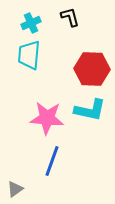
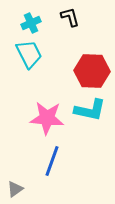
cyan trapezoid: moved 1 px up; rotated 148 degrees clockwise
red hexagon: moved 2 px down
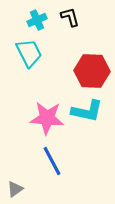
cyan cross: moved 6 px right, 3 px up
cyan trapezoid: moved 1 px up
cyan L-shape: moved 3 px left, 1 px down
blue line: rotated 48 degrees counterclockwise
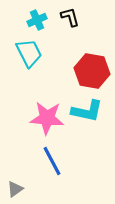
red hexagon: rotated 8 degrees clockwise
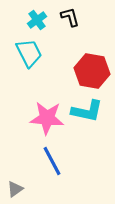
cyan cross: rotated 12 degrees counterclockwise
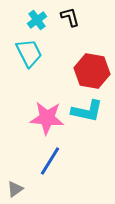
blue line: moved 2 px left; rotated 60 degrees clockwise
